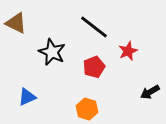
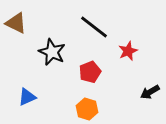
red pentagon: moved 4 px left, 5 px down
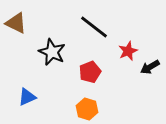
black arrow: moved 25 px up
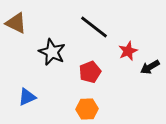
orange hexagon: rotated 20 degrees counterclockwise
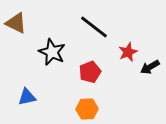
red star: moved 1 px down
blue triangle: rotated 12 degrees clockwise
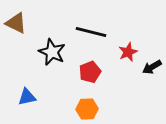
black line: moved 3 px left, 5 px down; rotated 24 degrees counterclockwise
black arrow: moved 2 px right
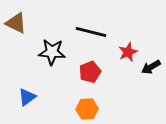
black star: rotated 20 degrees counterclockwise
black arrow: moved 1 px left
blue triangle: rotated 24 degrees counterclockwise
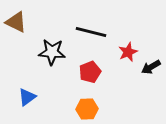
brown triangle: moved 1 px up
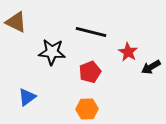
red star: rotated 18 degrees counterclockwise
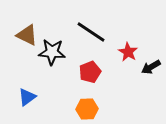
brown triangle: moved 11 px right, 13 px down
black line: rotated 20 degrees clockwise
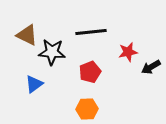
black line: rotated 40 degrees counterclockwise
red star: rotated 30 degrees clockwise
blue triangle: moved 7 px right, 13 px up
